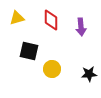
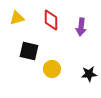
purple arrow: rotated 12 degrees clockwise
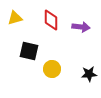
yellow triangle: moved 2 px left
purple arrow: rotated 90 degrees counterclockwise
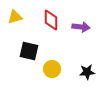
yellow triangle: moved 1 px up
black star: moved 2 px left, 2 px up
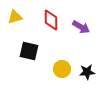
purple arrow: rotated 24 degrees clockwise
yellow circle: moved 10 px right
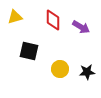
red diamond: moved 2 px right
yellow circle: moved 2 px left
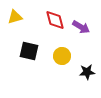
red diamond: moved 2 px right; rotated 15 degrees counterclockwise
yellow circle: moved 2 px right, 13 px up
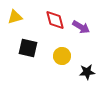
black square: moved 1 px left, 3 px up
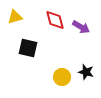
yellow circle: moved 21 px down
black star: moved 1 px left; rotated 21 degrees clockwise
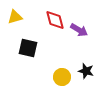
purple arrow: moved 2 px left, 3 px down
black star: moved 1 px up
